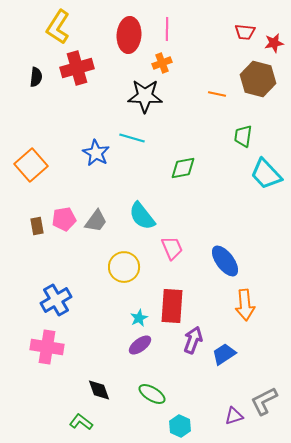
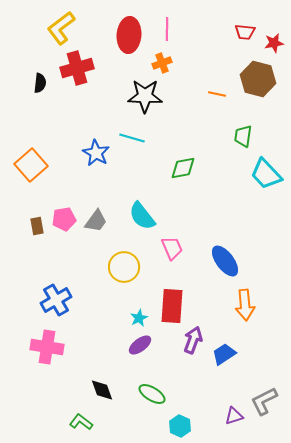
yellow L-shape: moved 3 px right, 1 px down; rotated 20 degrees clockwise
black semicircle: moved 4 px right, 6 px down
black diamond: moved 3 px right
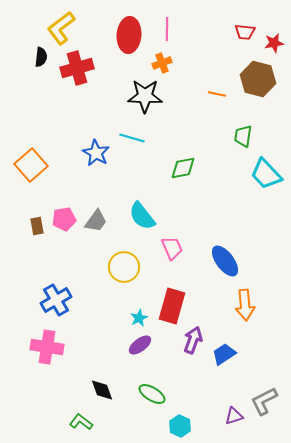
black semicircle: moved 1 px right, 26 px up
red rectangle: rotated 12 degrees clockwise
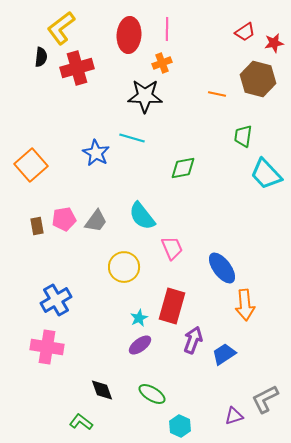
red trapezoid: rotated 40 degrees counterclockwise
blue ellipse: moved 3 px left, 7 px down
gray L-shape: moved 1 px right, 2 px up
